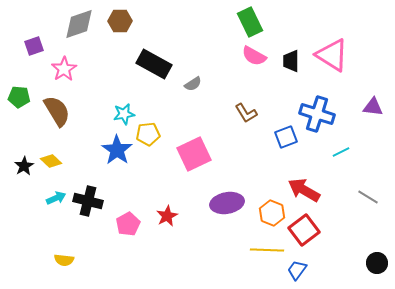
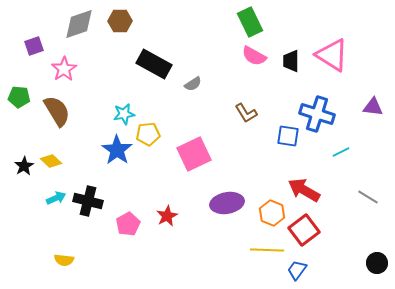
blue square: moved 2 px right, 1 px up; rotated 30 degrees clockwise
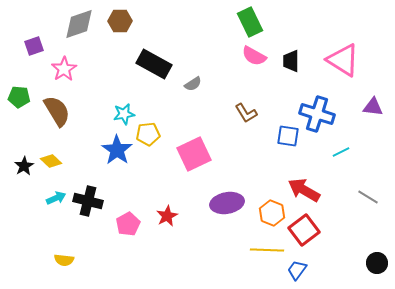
pink triangle: moved 11 px right, 5 px down
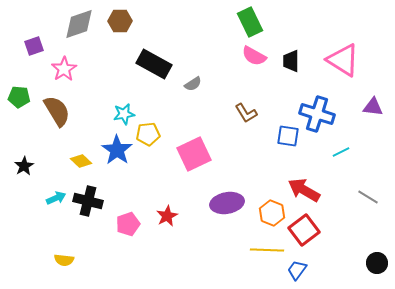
yellow diamond: moved 30 px right
pink pentagon: rotated 10 degrees clockwise
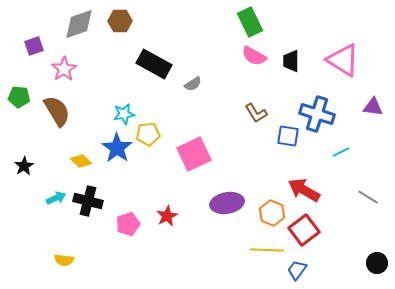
brown L-shape: moved 10 px right
blue star: moved 2 px up
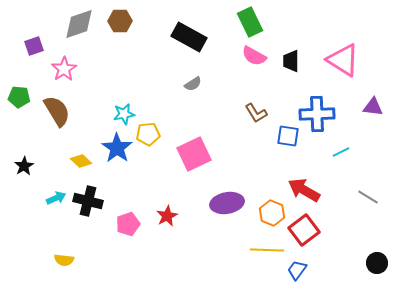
black rectangle: moved 35 px right, 27 px up
blue cross: rotated 20 degrees counterclockwise
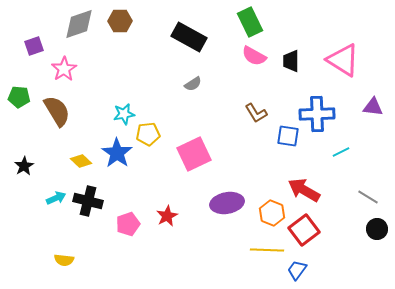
blue star: moved 5 px down
black circle: moved 34 px up
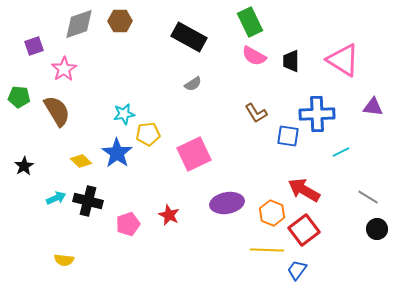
red star: moved 2 px right, 1 px up; rotated 20 degrees counterclockwise
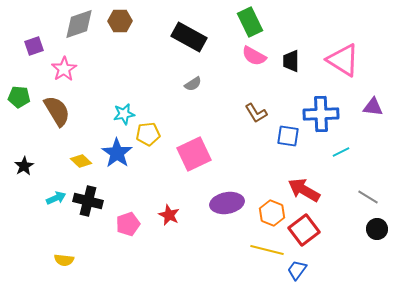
blue cross: moved 4 px right
yellow line: rotated 12 degrees clockwise
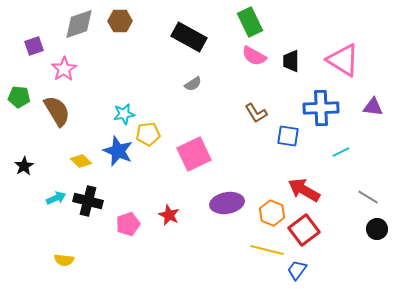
blue cross: moved 6 px up
blue star: moved 1 px right, 2 px up; rotated 12 degrees counterclockwise
